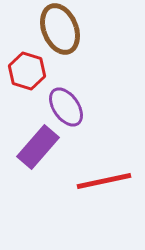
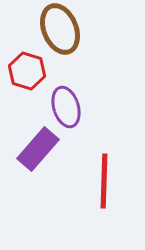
purple ellipse: rotated 18 degrees clockwise
purple rectangle: moved 2 px down
red line: rotated 76 degrees counterclockwise
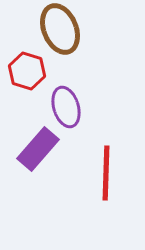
red line: moved 2 px right, 8 px up
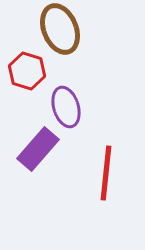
red line: rotated 4 degrees clockwise
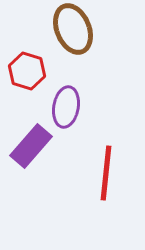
brown ellipse: moved 13 px right
purple ellipse: rotated 27 degrees clockwise
purple rectangle: moved 7 px left, 3 px up
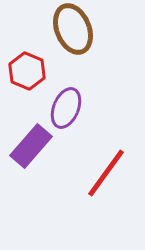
red hexagon: rotated 6 degrees clockwise
purple ellipse: moved 1 px down; rotated 12 degrees clockwise
red line: rotated 30 degrees clockwise
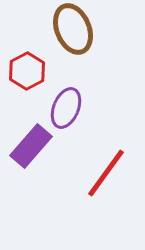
red hexagon: rotated 9 degrees clockwise
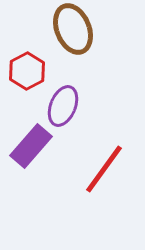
purple ellipse: moved 3 px left, 2 px up
red line: moved 2 px left, 4 px up
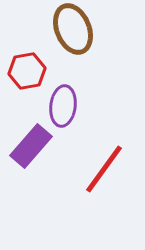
red hexagon: rotated 18 degrees clockwise
purple ellipse: rotated 15 degrees counterclockwise
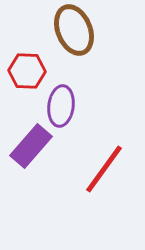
brown ellipse: moved 1 px right, 1 px down
red hexagon: rotated 12 degrees clockwise
purple ellipse: moved 2 px left
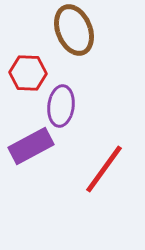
red hexagon: moved 1 px right, 2 px down
purple rectangle: rotated 21 degrees clockwise
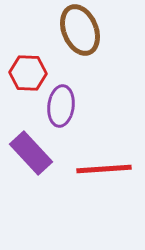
brown ellipse: moved 6 px right
purple rectangle: moved 7 px down; rotated 75 degrees clockwise
red line: rotated 50 degrees clockwise
